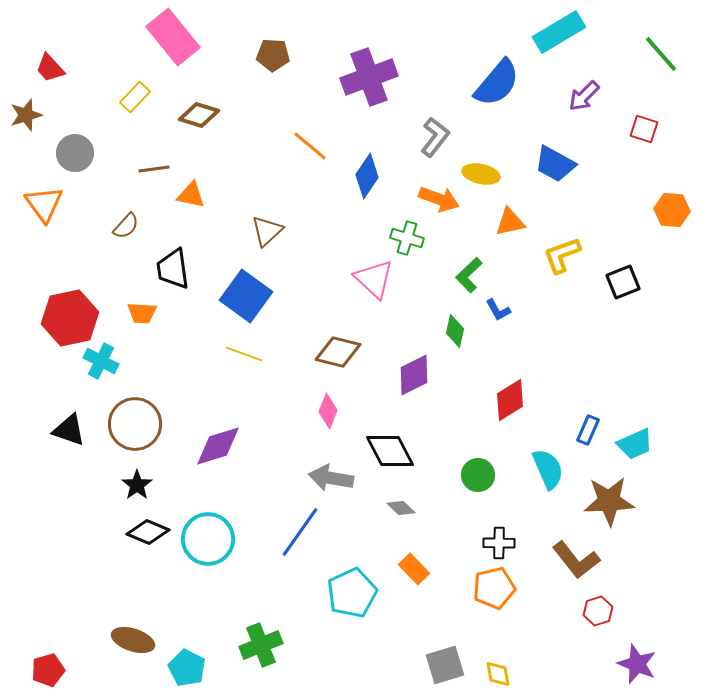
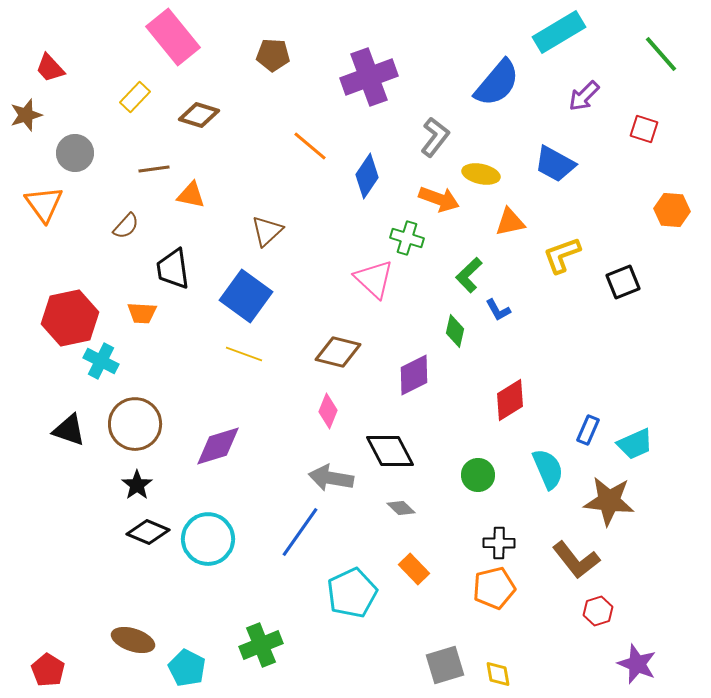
brown star at (609, 501): rotated 9 degrees clockwise
red pentagon at (48, 670): rotated 24 degrees counterclockwise
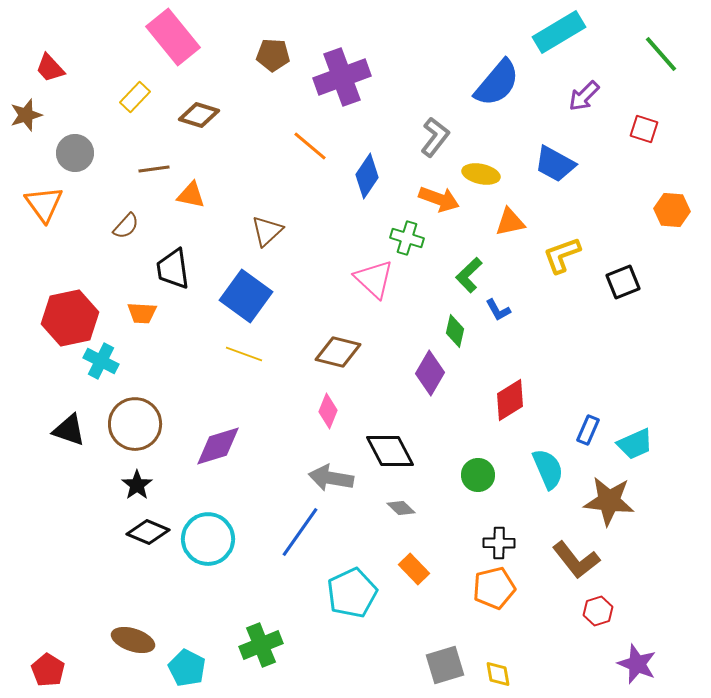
purple cross at (369, 77): moved 27 px left
purple diamond at (414, 375): moved 16 px right, 2 px up; rotated 33 degrees counterclockwise
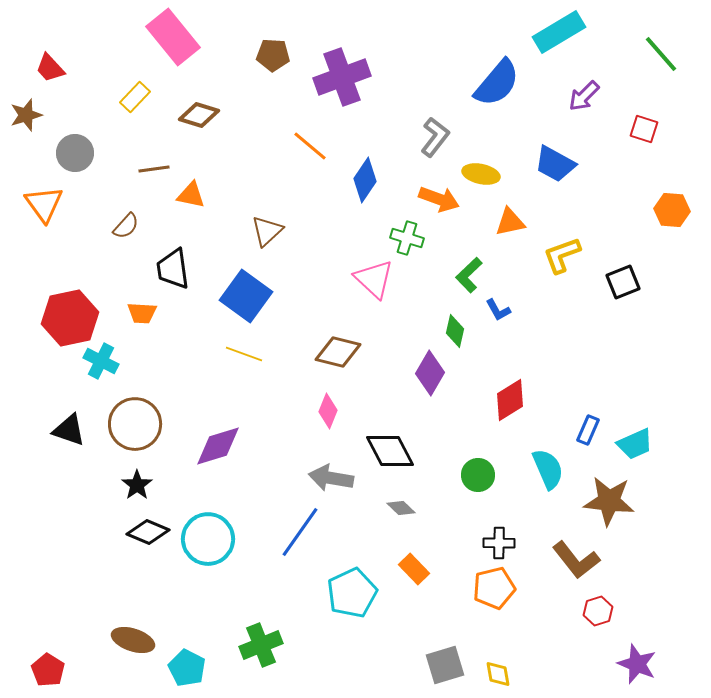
blue diamond at (367, 176): moved 2 px left, 4 px down
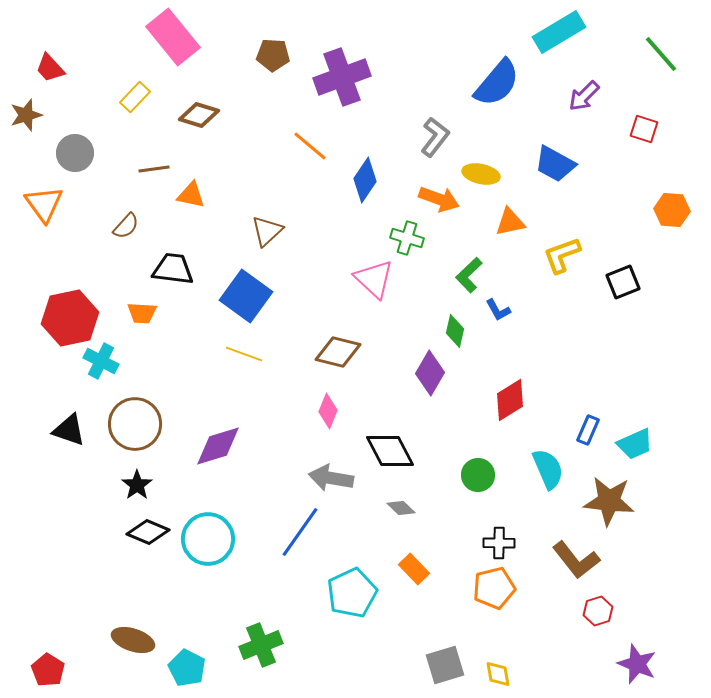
black trapezoid at (173, 269): rotated 105 degrees clockwise
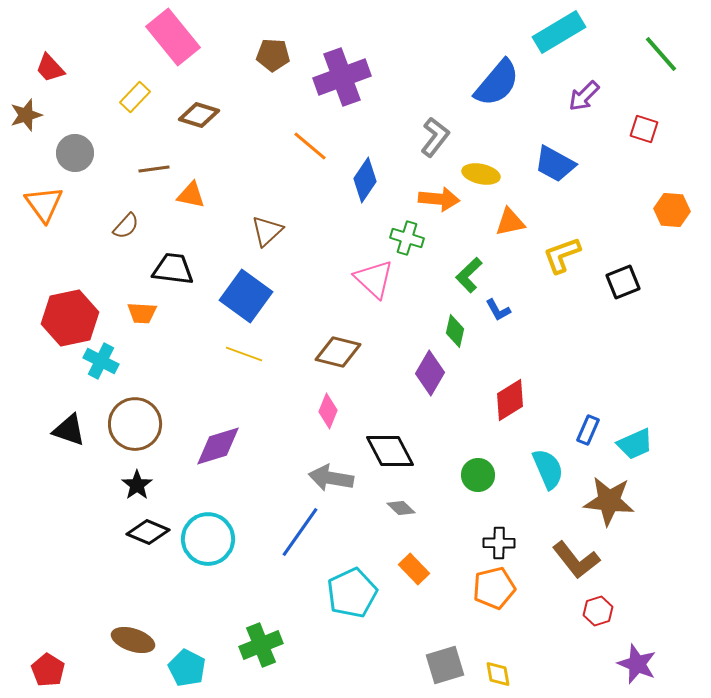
orange arrow at (439, 199): rotated 15 degrees counterclockwise
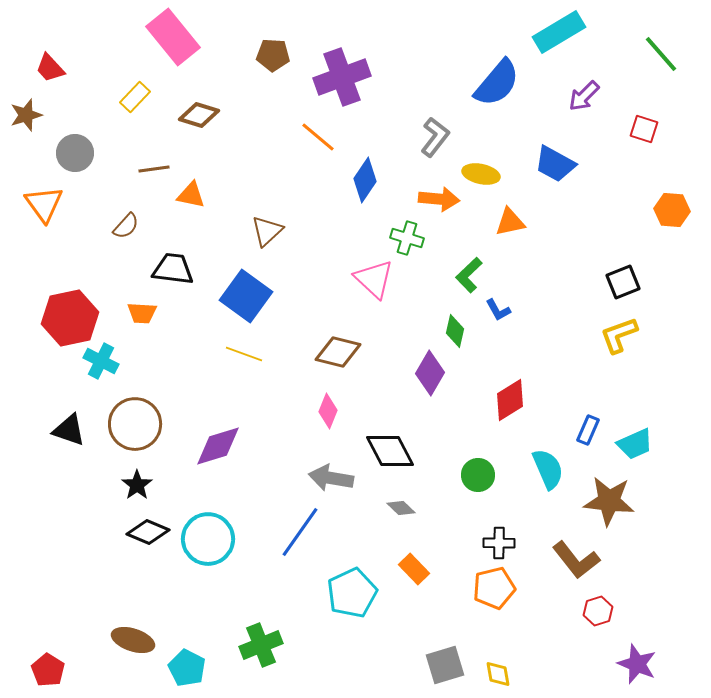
orange line at (310, 146): moved 8 px right, 9 px up
yellow L-shape at (562, 255): moved 57 px right, 80 px down
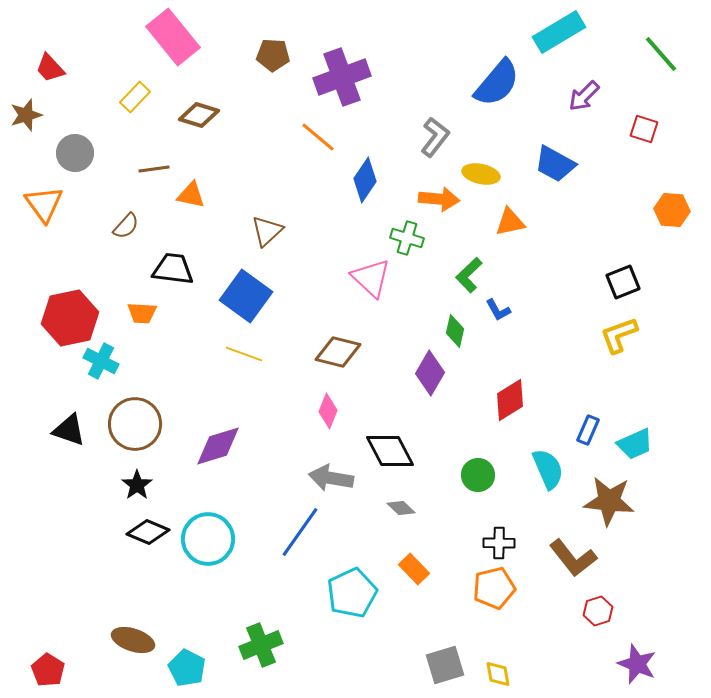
pink triangle at (374, 279): moved 3 px left, 1 px up
brown L-shape at (576, 560): moved 3 px left, 2 px up
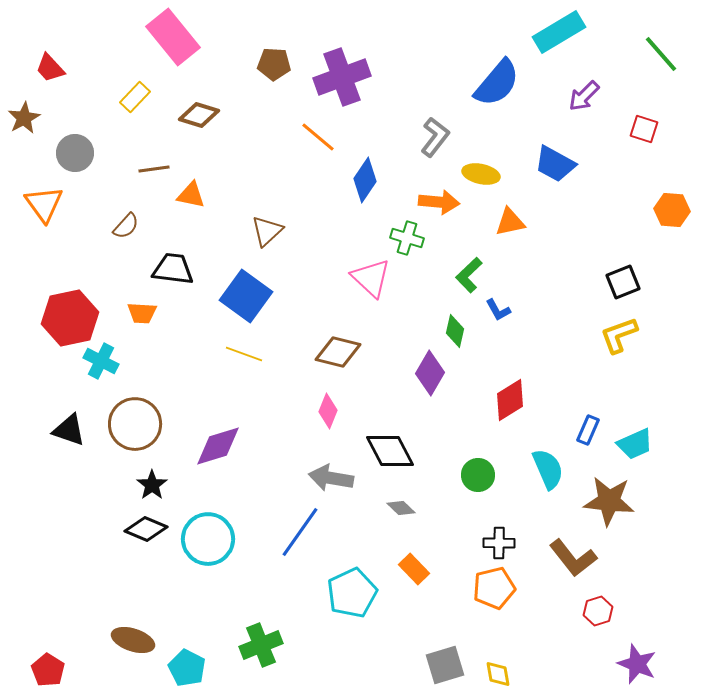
brown pentagon at (273, 55): moved 1 px right, 9 px down
brown star at (26, 115): moved 2 px left, 3 px down; rotated 12 degrees counterclockwise
orange arrow at (439, 199): moved 3 px down
black star at (137, 485): moved 15 px right
black diamond at (148, 532): moved 2 px left, 3 px up
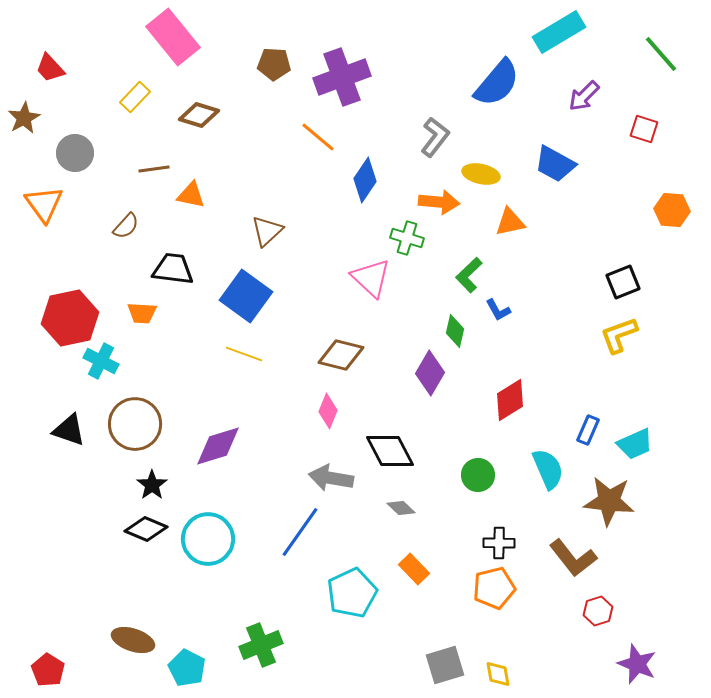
brown diamond at (338, 352): moved 3 px right, 3 px down
